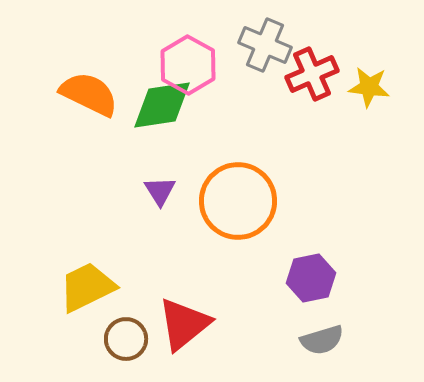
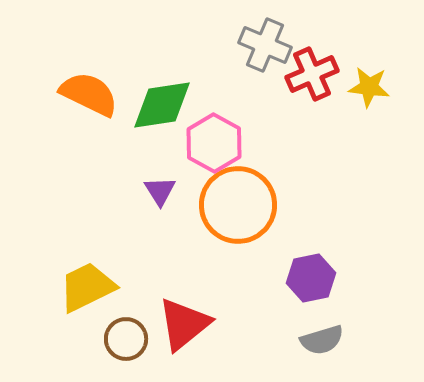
pink hexagon: moved 26 px right, 78 px down
orange circle: moved 4 px down
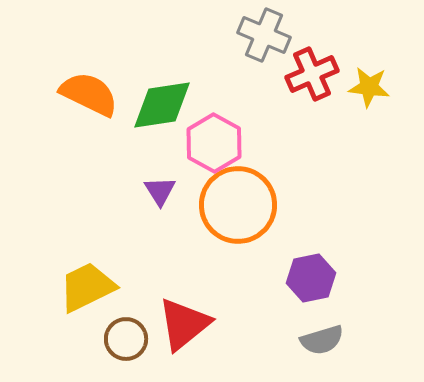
gray cross: moved 1 px left, 10 px up
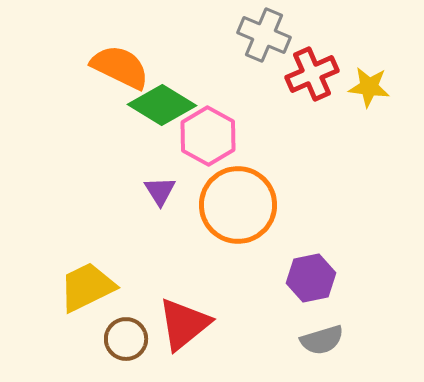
orange semicircle: moved 31 px right, 27 px up
green diamond: rotated 40 degrees clockwise
pink hexagon: moved 6 px left, 7 px up
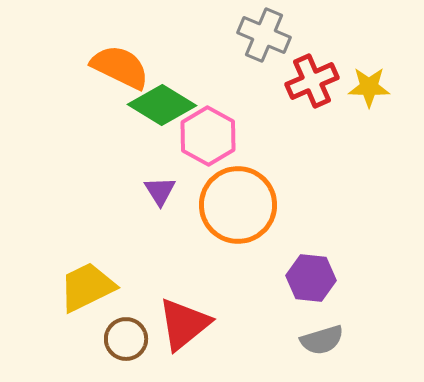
red cross: moved 7 px down
yellow star: rotated 6 degrees counterclockwise
purple hexagon: rotated 18 degrees clockwise
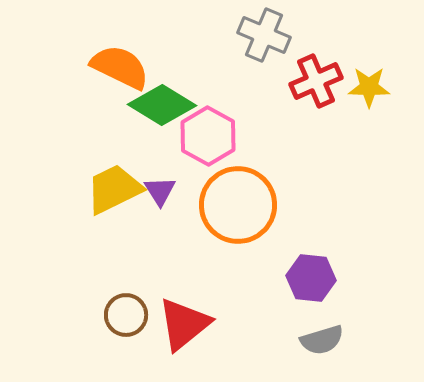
red cross: moved 4 px right
yellow trapezoid: moved 27 px right, 98 px up
brown circle: moved 24 px up
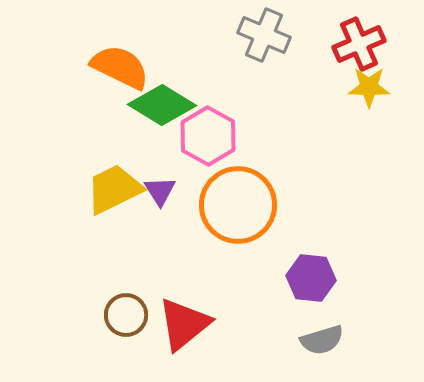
red cross: moved 43 px right, 37 px up
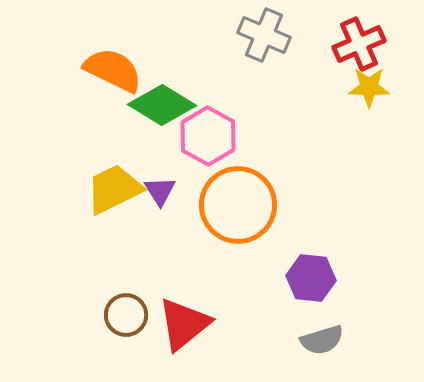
orange semicircle: moved 7 px left, 3 px down
